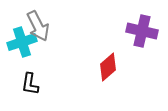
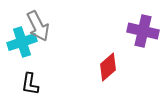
purple cross: moved 1 px right
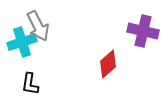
red diamond: moved 3 px up
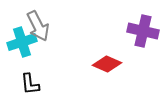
red diamond: moved 1 px left; rotated 64 degrees clockwise
black L-shape: rotated 15 degrees counterclockwise
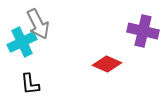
gray arrow: moved 2 px up
cyan cross: rotated 8 degrees counterclockwise
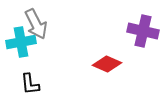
gray arrow: moved 2 px left
cyan cross: moved 1 px left; rotated 16 degrees clockwise
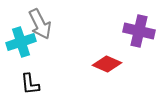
gray arrow: moved 4 px right
purple cross: moved 4 px left
cyan cross: rotated 8 degrees counterclockwise
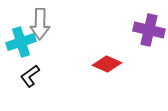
gray arrow: rotated 28 degrees clockwise
purple cross: moved 10 px right, 1 px up
black L-shape: moved 8 px up; rotated 60 degrees clockwise
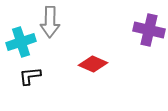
gray arrow: moved 10 px right, 2 px up
red diamond: moved 14 px left
black L-shape: rotated 30 degrees clockwise
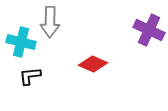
purple cross: rotated 12 degrees clockwise
cyan cross: rotated 32 degrees clockwise
